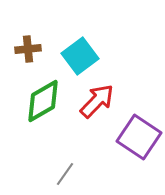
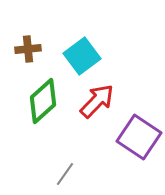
cyan square: moved 2 px right
green diamond: rotated 12 degrees counterclockwise
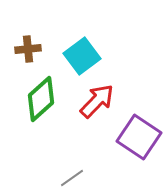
green diamond: moved 2 px left, 2 px up
gray line: moved 7 px right, 4 px down; rotated 20 degrees clockwise
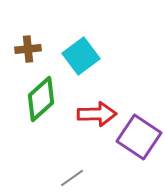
cyan square: moved 1 px left
red arrow: moved 13 px down; rotated 45 degrees clockwise
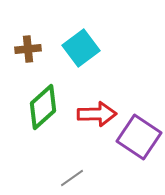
cyan square: moved 8 px up
green diamond: moved 2 px right, 8 px down
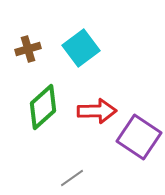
brown cross: rotated 10 degrees counterclockwise
red arrow: moved 3 px up
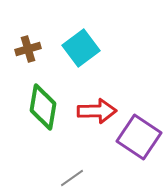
green diamond: rotated 39 degrees counterclockwise
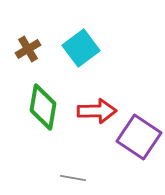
brown cross: rotated 15 degrees counterclockwise
gray line: moved 1 px right; rotated 45 degrees clockwise
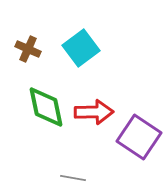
brown cross: rotated 35 degrees counterclockwise
green diamond: moved 3 px right; rotated 21 degrees counterclockwise
red arrow: moved 3 px left, 1 px down
